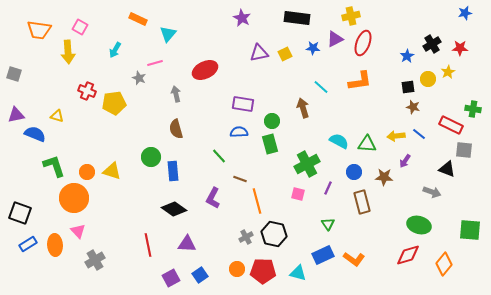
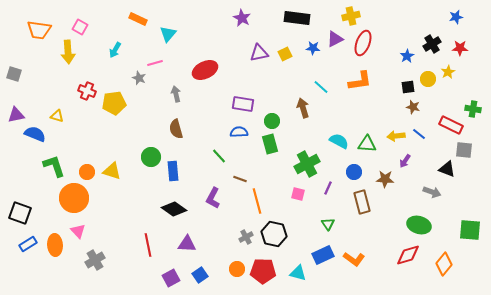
blue star at (465, 13): moved 9 px left, 4 px down
brown star at (384, 177): moved 1 px right, 2 px down
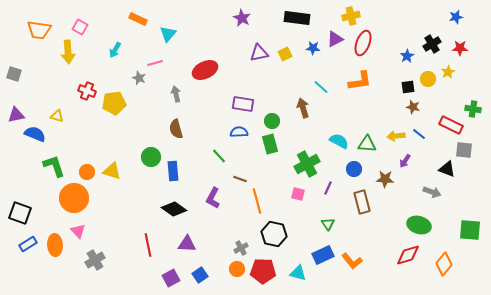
blue circle at (354, 172): moved 3 px up
gray cross at (246, 237): moved 5 px left, 11 px down
orange L-shape at (354, 259): moved 2 px left, 2 px down; rotated 15 degrees clockwise
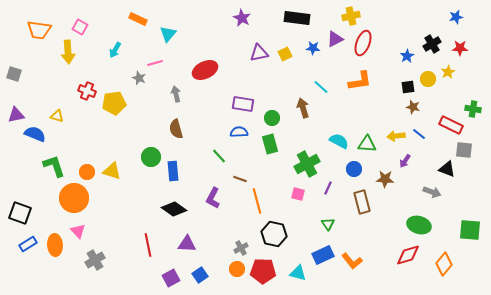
green circle at (272, 121): moved 3 px up
